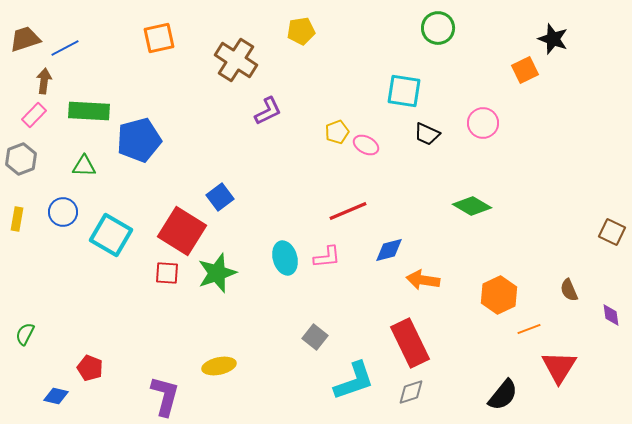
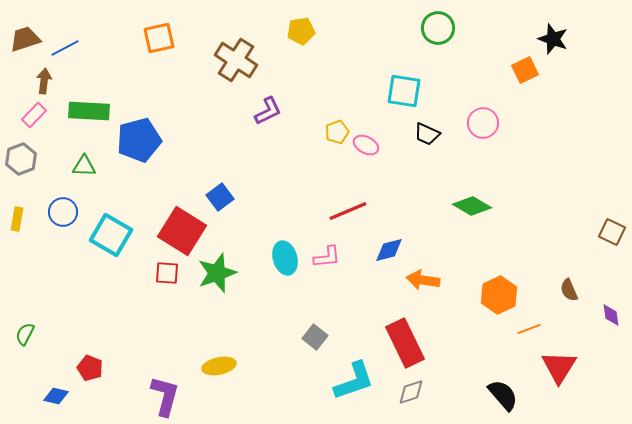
red rectangle at (410, 343): moved 5 px left
black semicircle at (503, 395): rotated 80 degrees counterclockwise
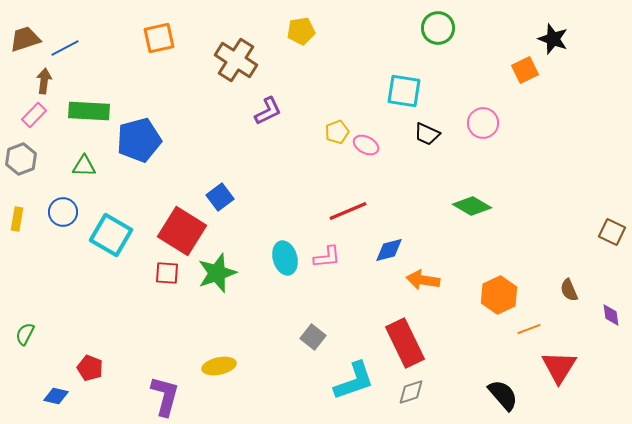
gray square at (315, 337): moved 2 px left
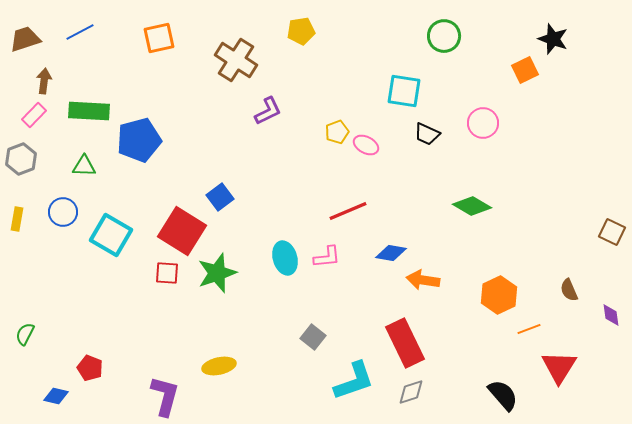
green circle at (438, 28): moved 6 px right, 8 px down
blue line at (65, 48): moved 15 px right, 16 px up
blue diamond at (389, 250): moved 2 px right, 3 px down; rotated 24 degrees clockwise
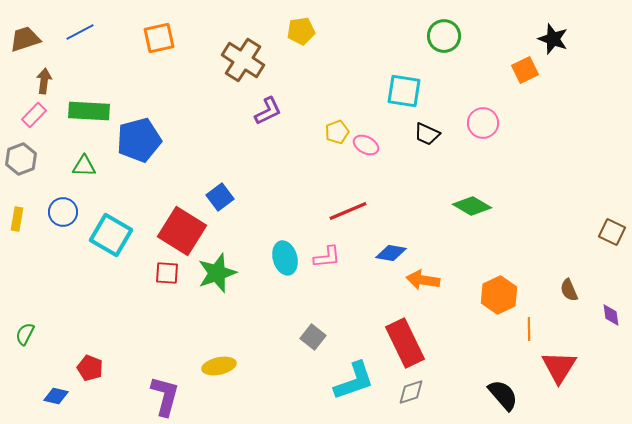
brown cross at (236, 60): moved 7 px right
orange line at (529, 329): rotated 70 degrees counterclockwise
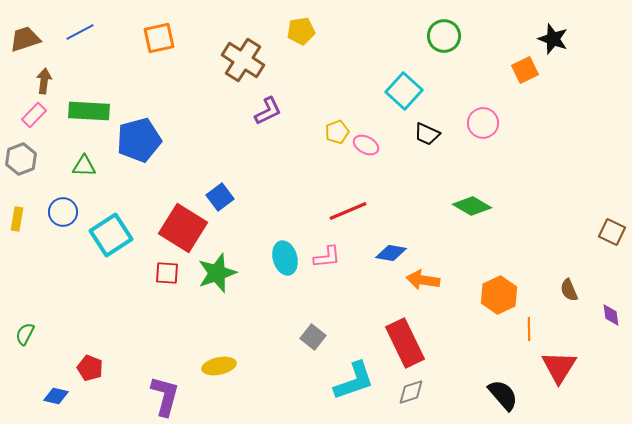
cyan square at (404, 91): rotated 33 degrees clockwise
red square at (182, 231): moved 1 px right, 3 px up
cyan square at (111, 235): rotated 27 degrees clockwise
